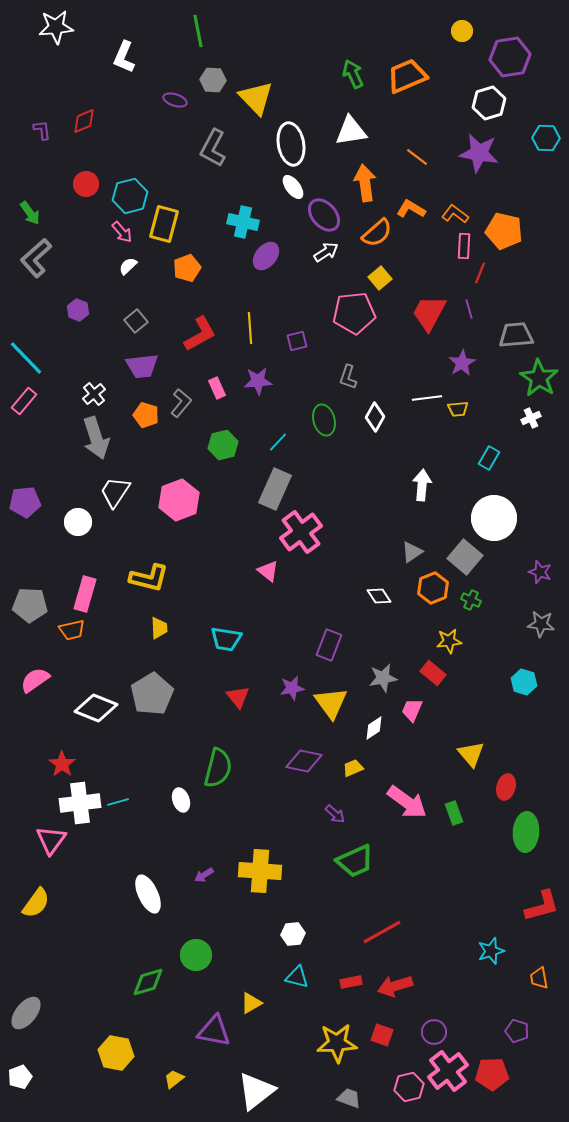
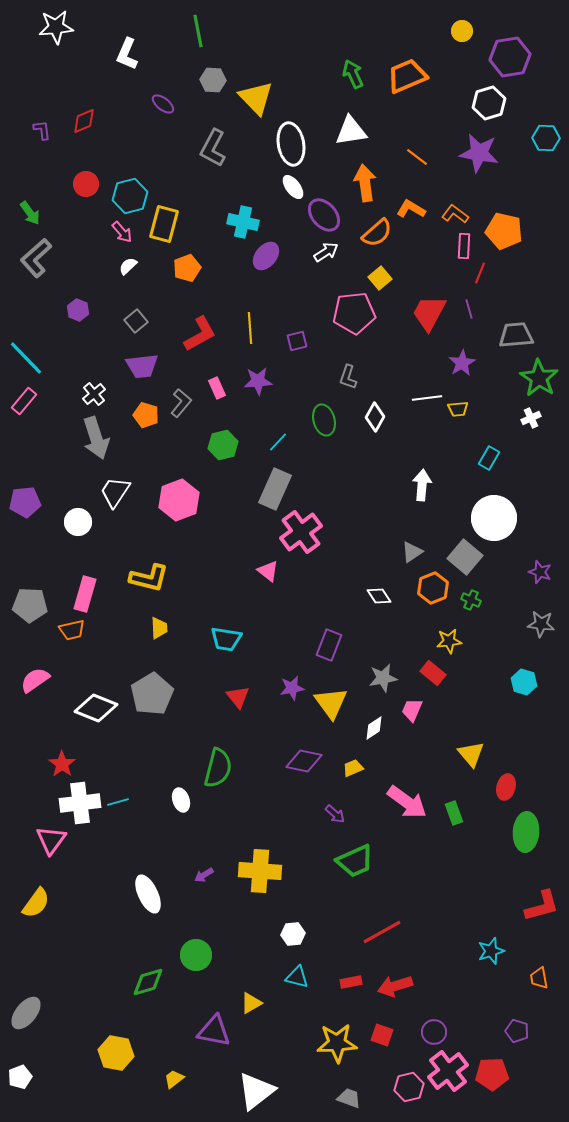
white L-shape at (124, 57): moved 3 px right, 3 px up
purple ellipse at (175, 100): moved 12 px left, 4 px down; rotated 20 degrees clockwise
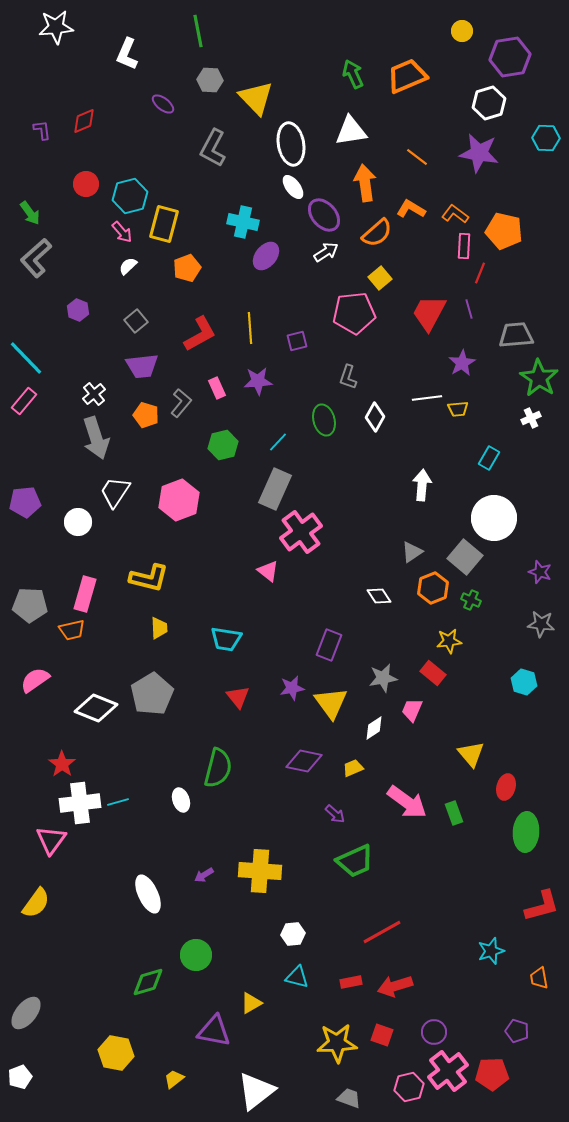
gray hexagon at (213, 80): moved 3 px left
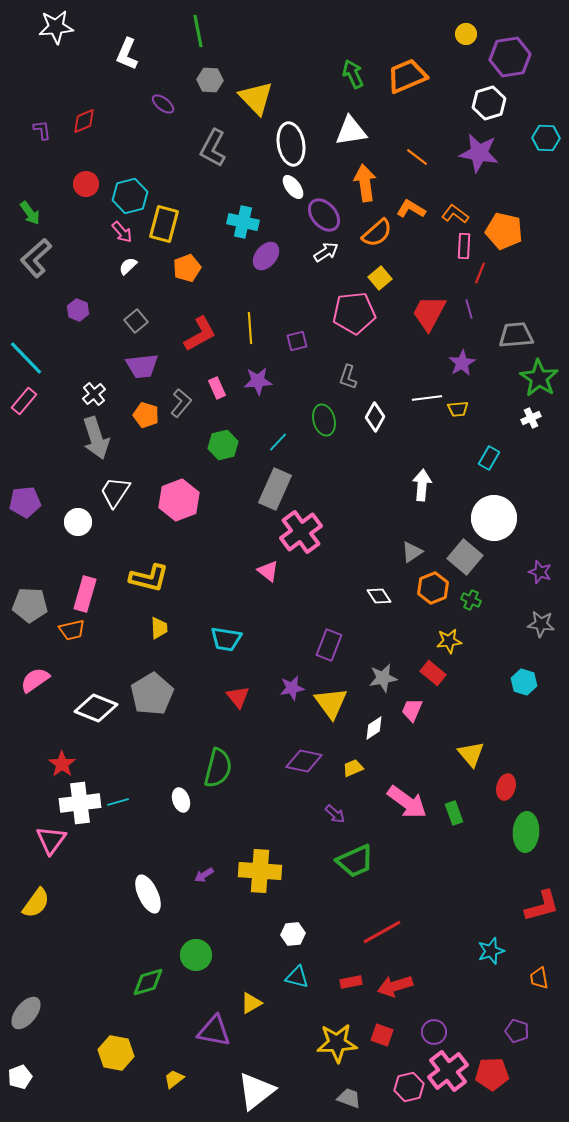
yellow circle at (462, 31): moved 4 px right, 3 px down
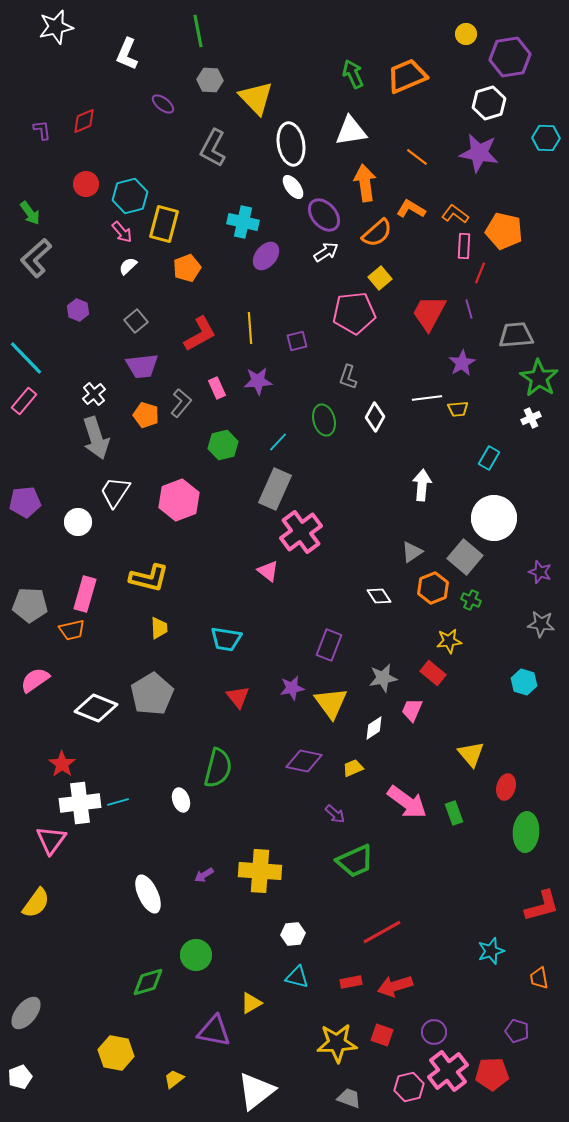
white star at (56, 27): rotated 8 degrees counterclockwise
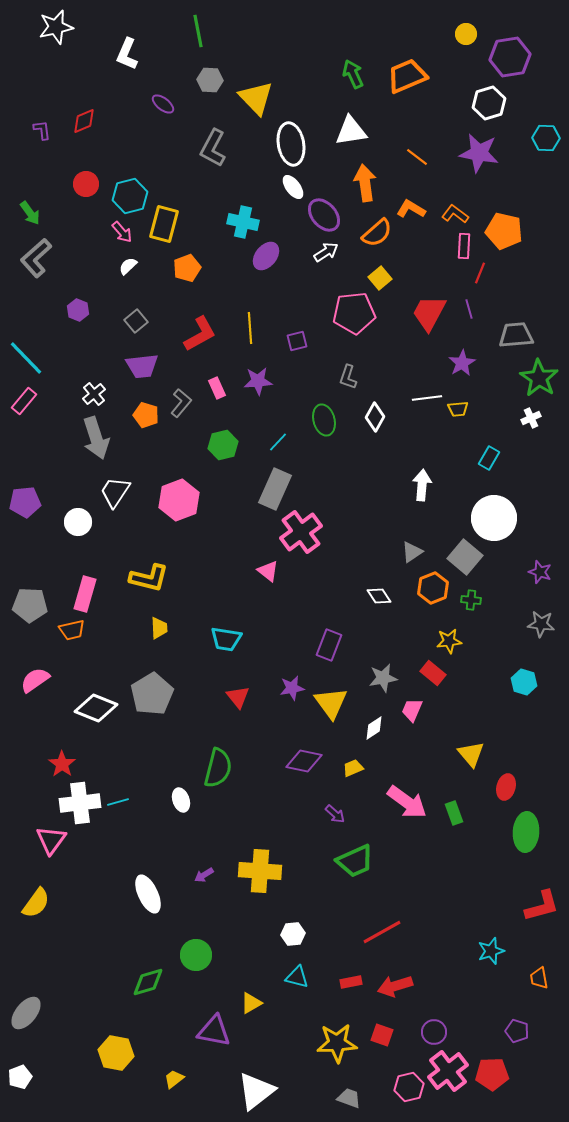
green cross at (471, 600): rotated 18 degrees counterclockwise
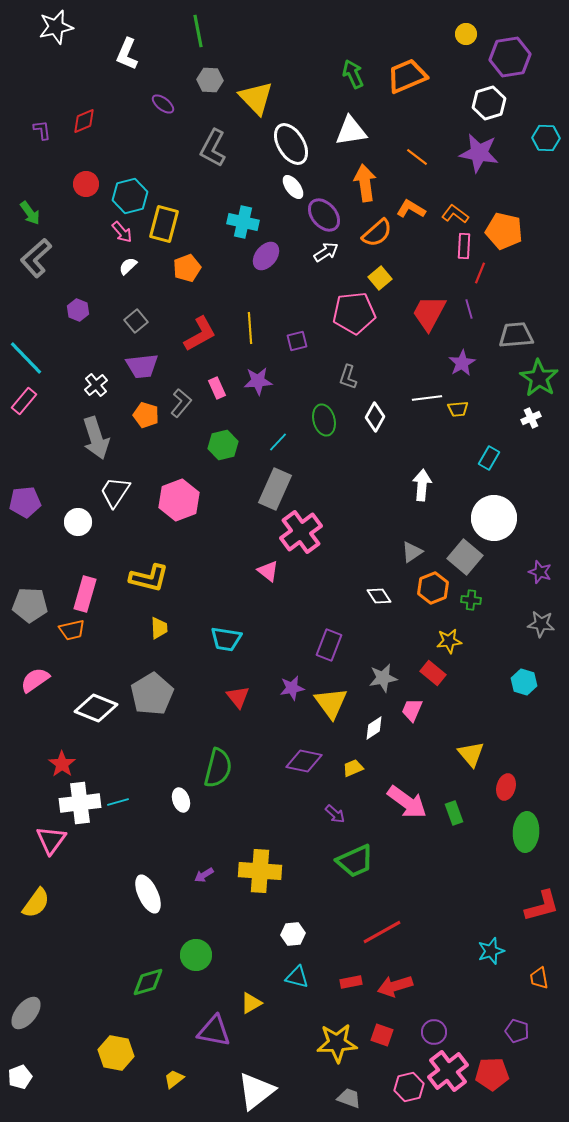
white ellipse at (291, 144): rotated 21 degrees counterclockwise
white cross at (94, 394): moved 2 px right, 9 px up
